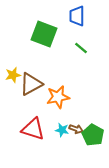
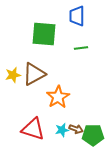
green square: rotated 16 degrees counterclockwise
green line: rotated 48 degrees counterclockwise
brown triangle: moved 3 px right, 10 px up
orange star: rotated 20 degrees counterclockwise
cyan star: rotated 24 degrees counterclockwise
green pentagon: rotated 30 degrees counterclockwise
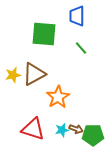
green line: rotated 56 degrees clockwise
